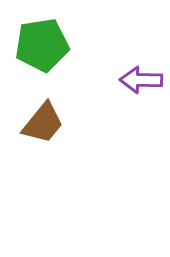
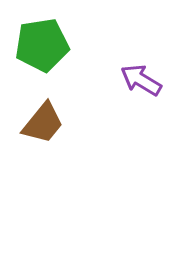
purple arrow: rotated 30 degrees clockwise
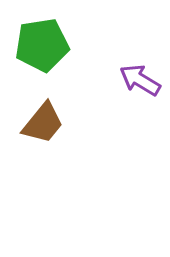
purple arrow: moved 1 px left
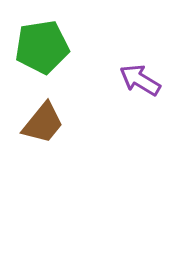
green pentagon: moved 2 px down
